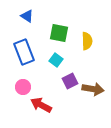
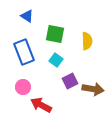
green square: moved 4 px left, 1 px down
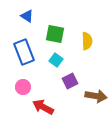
brown arrow: moved 3 px right, 7 px down
red arrow: moved 2 px right, 2 px down
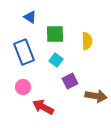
blue triangle: moved 3 px right, 1 px down
green square: rotated 12 degrees counterclockwise
